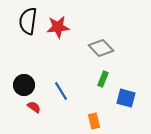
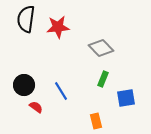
black semicircle: moved 2 px left, 2 px up
blue square: rotated 24 degrees counterclockwise
red semicircle: moved 2 px right
orange rectangle: moved 2 px right
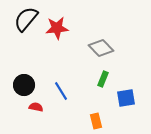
black semicircle: rotated 32 degrees clockwise
red star: moved 1 px left, 1 px down
red semicircle: rotated 24 degrees counterclockwise
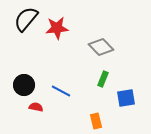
gray diamond: moved 1 px up
blue line: rotated 30 degrees counterclockwise
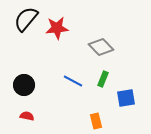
blue line: moved 12 px right, 10 px up
red semicircle: moved 9 px left, 9 px down
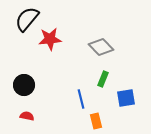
black semicircle: moved 1 px right
red star: moved 7 px left, 11 px down
blue line: moved 8 px right, 18 px down; rotated 48 degrees clockwise
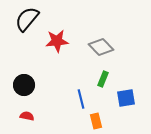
red star: moved 7 px right, 2 px down
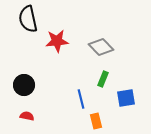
black semicircle: moved 1 px right; rotated 52 degrees counterclockwise
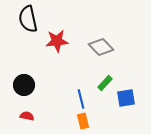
green rectangle: moved 2 px right, 4 px down; rotated 21 degrees clockwise
orange rectangle: moved 13 px left
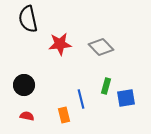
red star: moved 3 px right, 3 px down
green rectangle: moved 1 px right, 3 px down; rotated 28 degrees counterclockwise
orange rectangle: moved 19 px left, 6 px up
